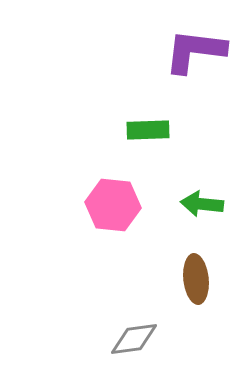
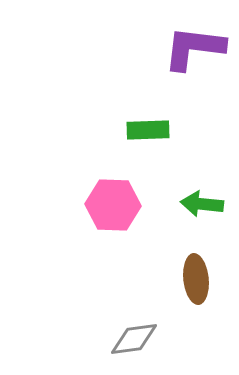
purple L-shape: moved 1 px left, 3 px up
pink hexagon: rotated 4 degrees counterclockwise
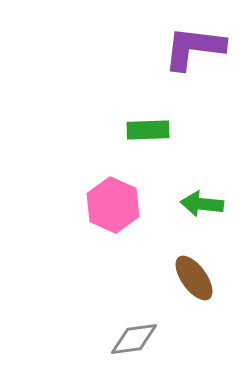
pink hexagon: rotated 22 degrees clockwise
brown ellipse: moved 2 px left, 1 px up; rotated 30 degrees counterclockwise
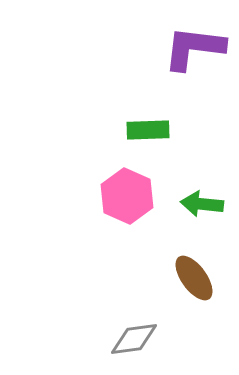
pink hexagon: moved 14 px right, 9 px up
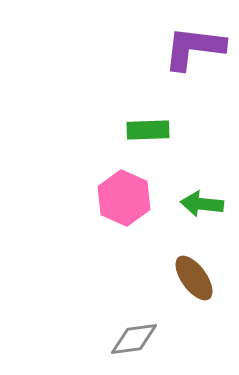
pink hexagon: moved 3 px left, 2 px down
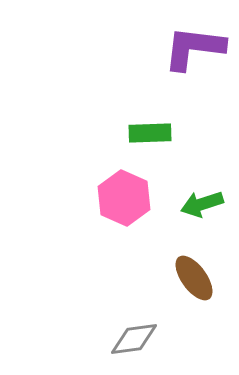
green rectangle: moved 2 px right, 3 px down
green arrow: rotated 24 degrees counterclockwise
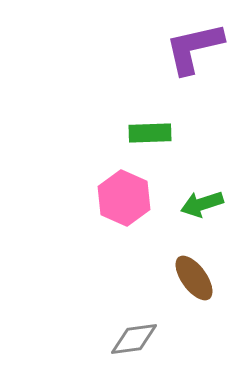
purple L-shape: rotated 20 degrees counterclockwise
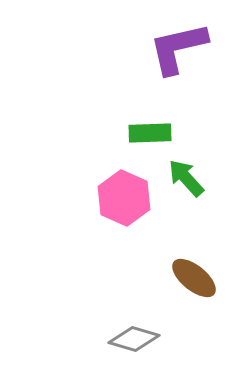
purple L-shape: moved 16 px left
green arrow: moved 16 px left, 26 px up; rotated 66 degrees clockwise
brown ellipse: rotated 15 degrees counterclockwise
gray diamond: rotated 24 degrees clockwise
